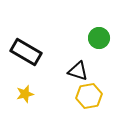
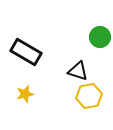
green circle: moved 1 px right, 1 px up
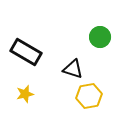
black triangle: moved 5 px left, 2 px up
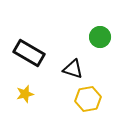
black rectangle: moved 3 px right, 1 px down
yellow hexagon: moved 1 px left, 3 px down
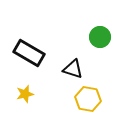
yellow hexagon: rotated 20 degrees clockwise
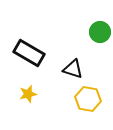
green circle: moved 5 px up
yellow star: moved 3 px right
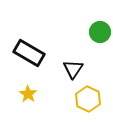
black triangle: rotated 45 degrees clockwise
yellow star: rotated 24 degrees counterclockwise
yellow hexagon: rotated 15 degrees clockwise
